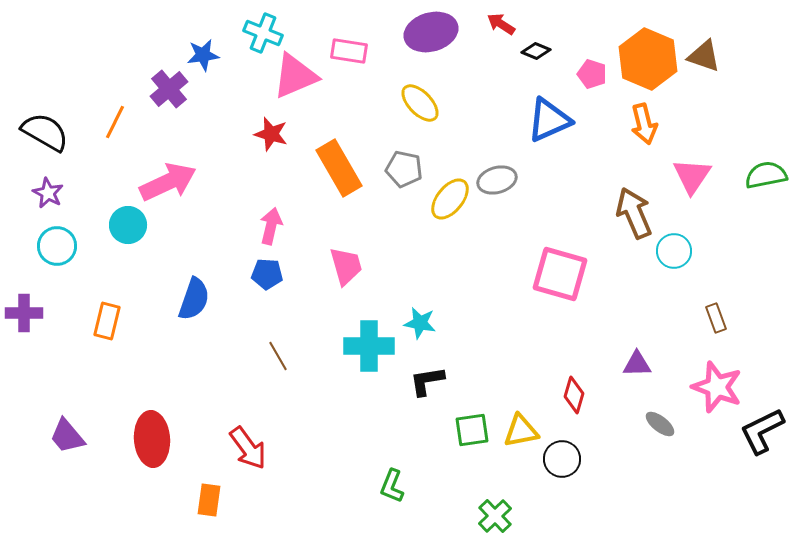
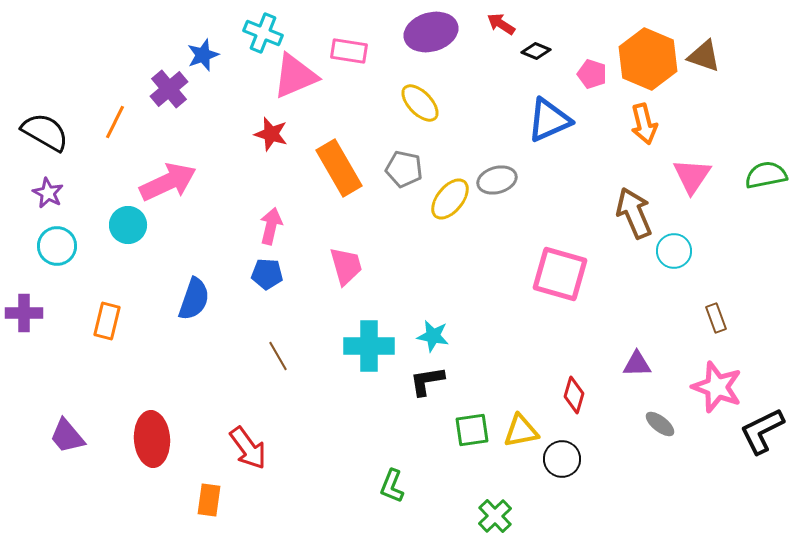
blue star at (203, 55): rotated 12 degrees counterclockwise
cyan star at (420, 323): moved 13 px right, 13 px down
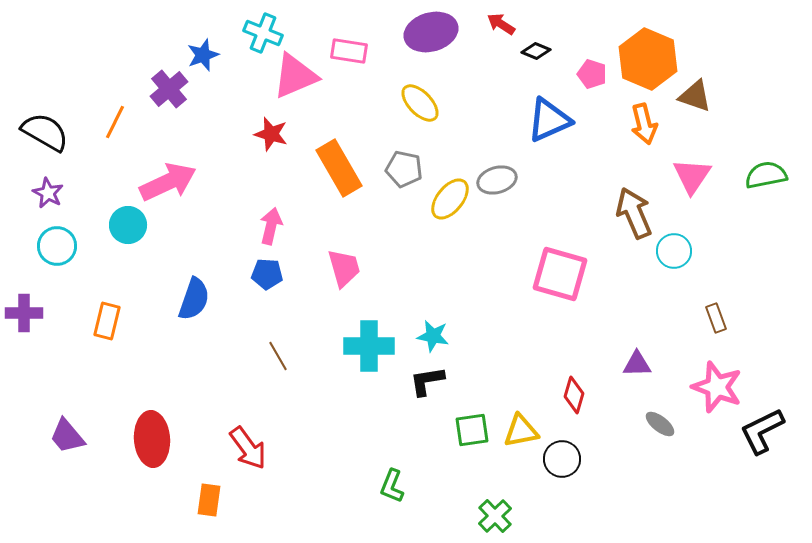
brown triangle at (704, 56): moved 9 px left, 40 px down
pink trapezoid at (346, 266): moved 2 px left, 2 px down
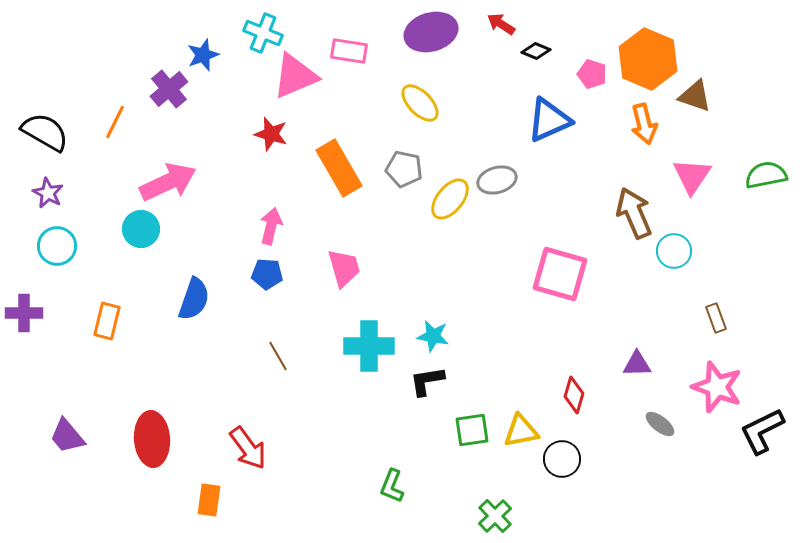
cyan circle at (128, 225): moved 13 px right, 4 px down
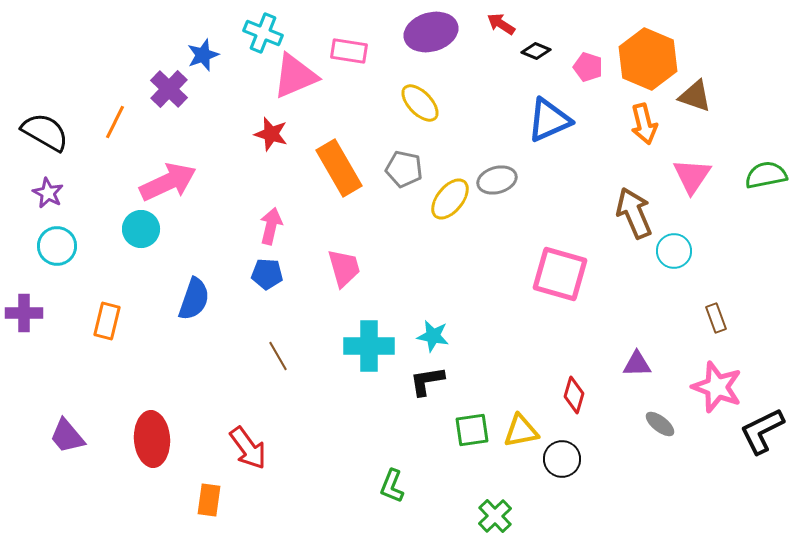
pink pentagon at (592, 74): moved 4 px left, 7 px up
purple cross at (169, 89): rotated 6 degrees counterclockwise
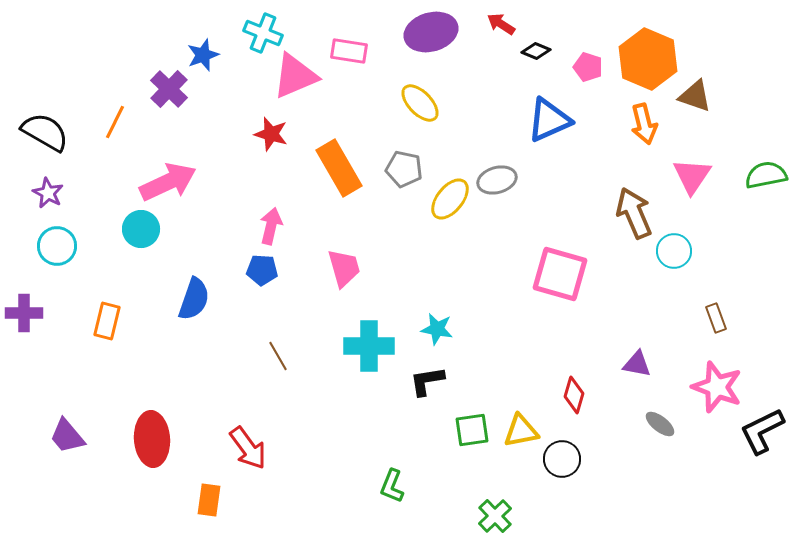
blue pentagon at (267, 274): moved 5 px left, 4 px up
cyan star at (433, 336): moved 4 px right, 7 px up
purple triangle at (637, 364): rotated 12 degrees clockwise
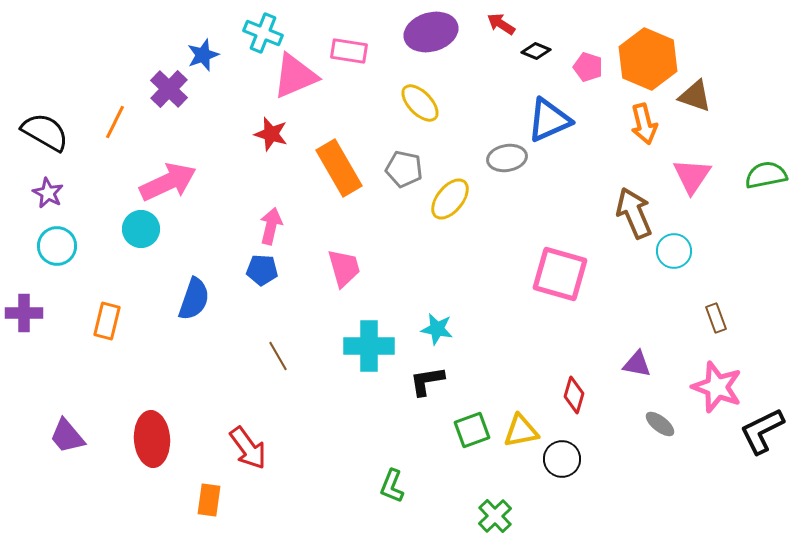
gray ellipse at (497, 180): moved 10 px right, 22 px up; rotated 6 degrees clockwise
green square at (472, 430): rotated 12 degrees counterclockwise
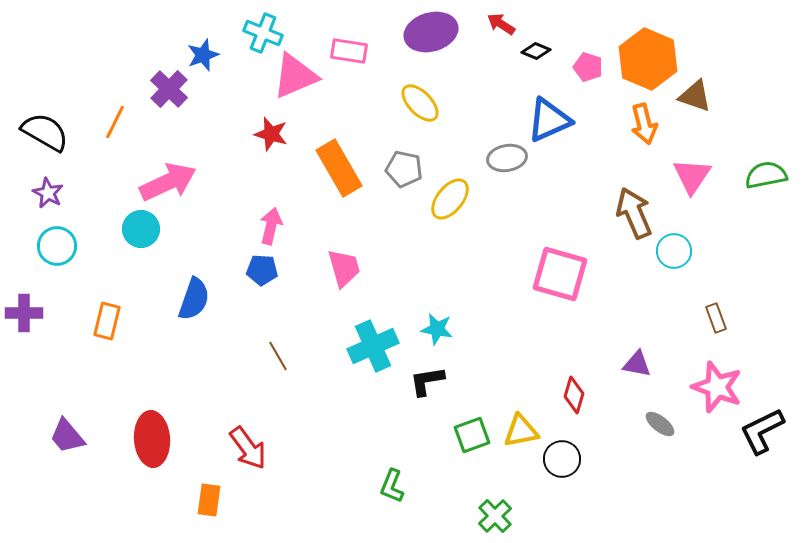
cyan cross at (369, 346): moved 4 px right; rotated 24 degrees counterclockwise
green square at (472, 430): moved 5 px down
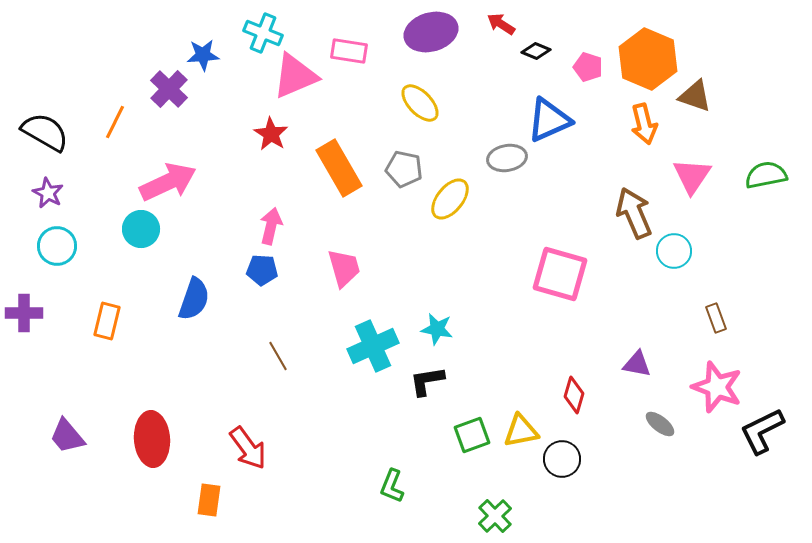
blue star at (203, 55): rotated 16 degrees clockwise
red star at (271, 134): rotated 16 degrees clockwise
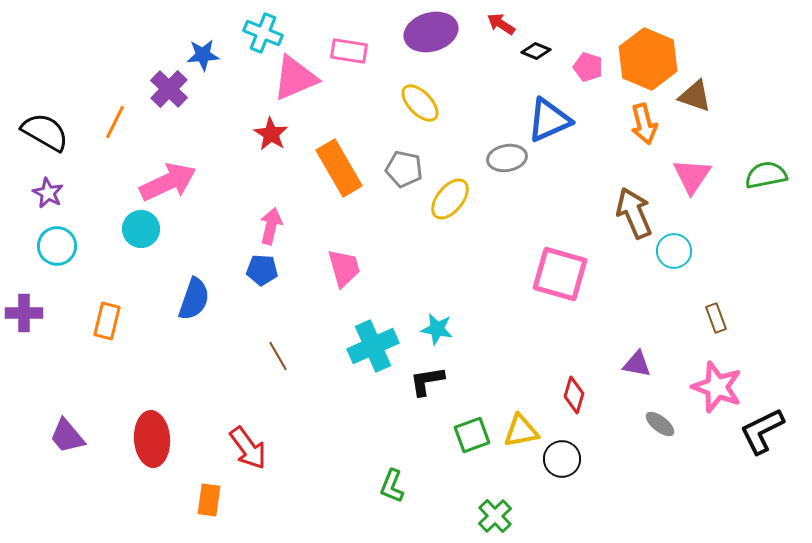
pink triangle at (295, 76): moved 2 px down
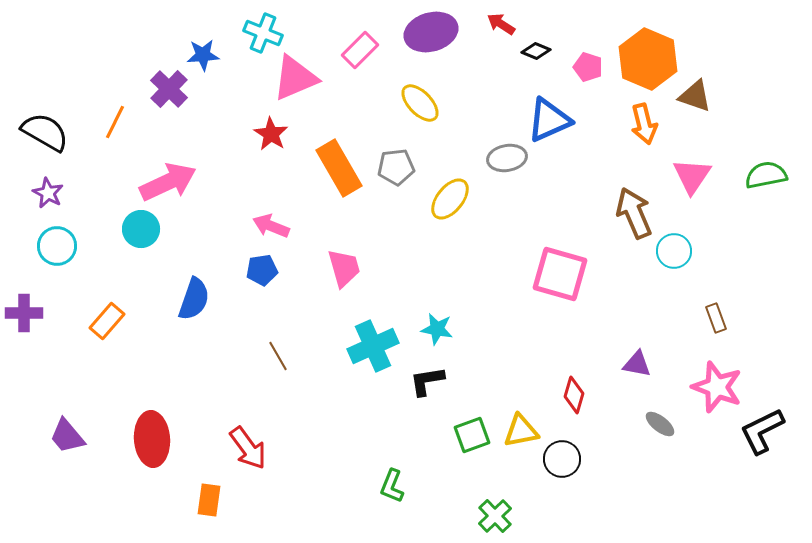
pink rectangle at (349, 51): moved 11 px right, 1 px up; rotated 54 degrees counterclockwise
gray pentagon at (404, 169): moved 8 px left, 2 px up; rotated 18 degrees counterclockwise
pink arrow at (271, 226): rotated 81 degrees counterclockwise
blue pentagon at (262, 270): rotated 12 degrees counterclockwise
orange rectangle at (107, 321): rotated 27 degrees clockwise
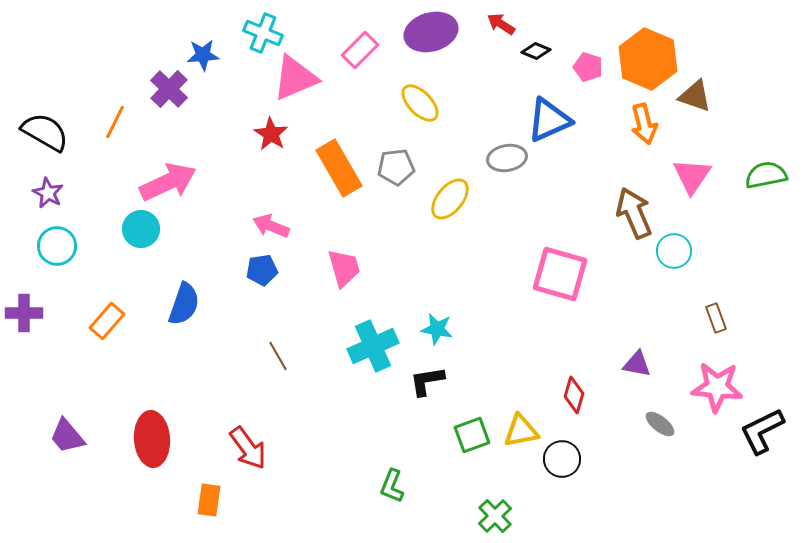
blue semicircle at (194, 299): moved 10 px left, 5 px down
pink star at (717, 387): rotated 15 degrees counterclockwise
